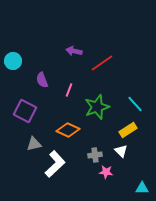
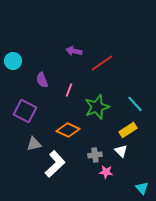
cyan triangle: rotated 48 degrees clockwise
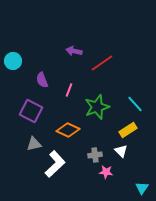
purple square: moved 6 px right
cyan triangle: rotated 16 degrees clockwise
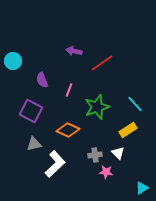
white triangle: moved 3 px left, 2 px down
cyan triangle: rotated 24 degrees clockwise
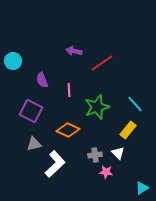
pink line: rotated 24 degrees counterclockwise
yellow rectangle: rotated 18 degrees counterclockwise
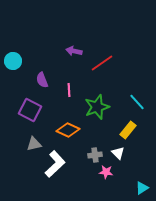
cyan line: moved 2 px right, 2 px up
purple square: moved 1 px left, 1 px up
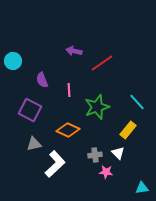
cyan triangle: rotated 24 degrees clockwise
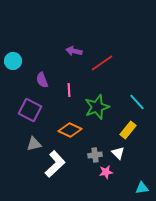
orange diamond: moved 2 px right
pink star: rotated 16 degrees counterclockwise
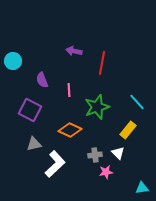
red line: rotated 45 degrees counterclockwise
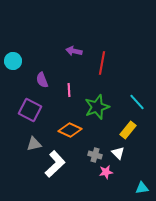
gray cross: rotated 24 degrees clockwise
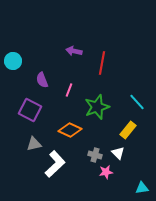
pink line: rotated 24 degrees clockwise
